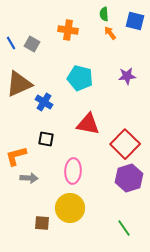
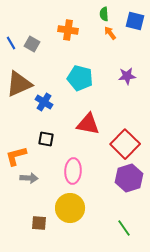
brown square: moved 3 px left
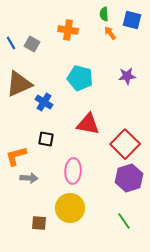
blue square: moved 3 px left, 1 px up
green line: moved 7 px up
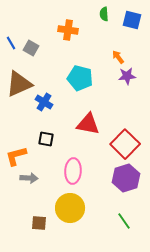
orange arrow: moved 8 px right, 24 px down
gray square: moved 1 px left, 4 px down
purple hexagon: moved 3 px left
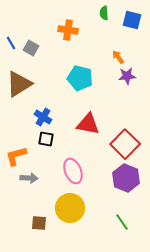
green semicircle: moved 1 px up
brown triangle: rotated 8 degrees counterclockwise
blue cross: moved 1 px left, 15 px down
pink ellipse: rotated 25 degrees counterclockwise
purple hexagon: rotated 20 degrees counterclockwise
green line: moved 2 px left, 1 px down
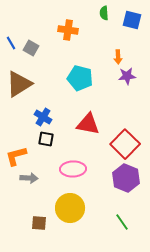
orange arrow: rotated 144 degrees counterclockwise
pink ellipse: moved 2 px up; rotated 70 degrees counterclockwise
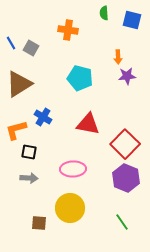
black square: moved 17 px left, 13 px down
orange L-shape: moved 26 px up
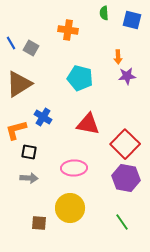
pink ellipse: moved 1 px right, 1 px up
purple hexagon: rotated 12 degrees counterclockwise
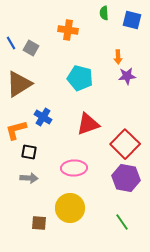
red triangle: rotated 30 degrees counterclockwise
